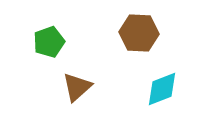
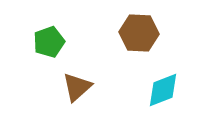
cyan diamond: moved 1 px right, 1 px down
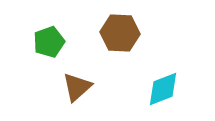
brown hexagon: moved 19 px left
cyan diamond: moved 1 px up
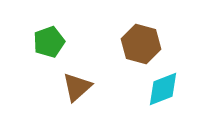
brown hexagon: moved 21 px right, 11 px down; rotated 12 degrees clockwise
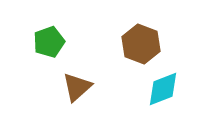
brown hexagon: rotated 6 degrees clockwise
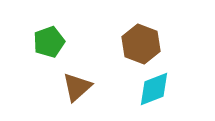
cyan diamond: moved 9 px left
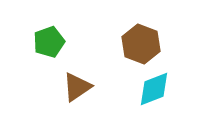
brown triangle: rotated 8 degrees clockwise
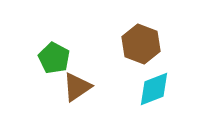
green pentagon: moved 5 px right, 16 px down; rotated 24 degrees counterclockwise
